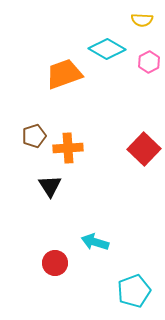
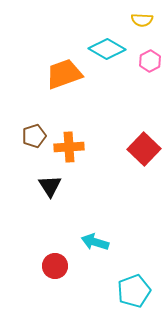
pink hexagon: moved 1 px right, 1 px up
orange cross: moved 1 px right, 1 px up
red circle: moved 3 px down
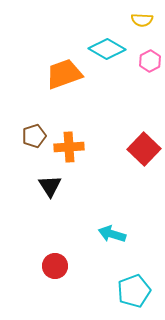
cyan arrow: moved 17 px right, 8 px up
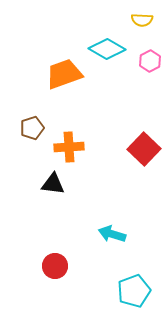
brown pentagon: moved 2 px left, 8 px up
black triangle: moved 3 px right, 2 px up; rotated 50 degrees counterclockwise
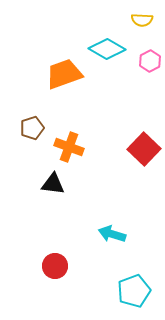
orange cross: rotated 24 degrees clockwise
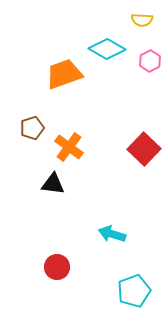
orange cross: rotated 16 degrees clockwise
red circle: moved 2 px right, 1 px down
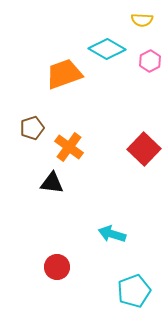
black triangle: moved 1 px left, 1 px up
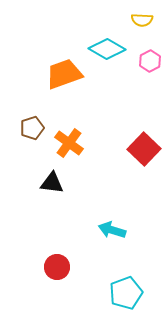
orange cross: moved 4 px up
cyan arrow: moved 4 px up
cyan pentagon: moved 8 px left, 2 px down
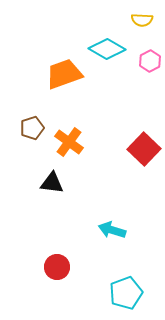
orange cross: moved 1 px up
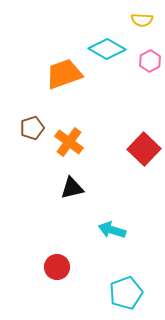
black triangle: moved 20 px right, 5 px down; rotated 20 degrees counterclockwise
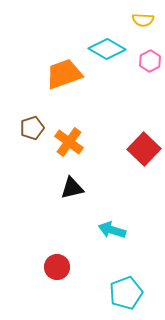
yellow semicircle: moved 1 px right
